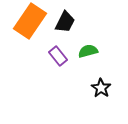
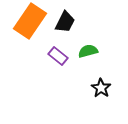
purple rectangle: rotated 12 degrees counterclockwise
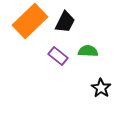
orange rectangle: rotated 12 degrees clockwise
green semicircle: rotated 18 degrees clockwise
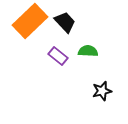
black trapezoid: rotated 70 degrees counterclockwise
black star: moved 1 px right, 3 px down; rotated 24 degrees clockwise
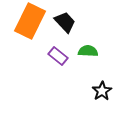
orange rectangle: rotated 20 degrees counterclockwise
black star: rotated 18 degrees counterclockwise
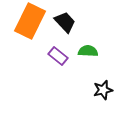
black star: moved 1 px right, 1 px up; rotated 18 degrees clockwise
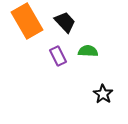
orange rectangle: moved 3 px left; rotated 56 degrees counterclockwise
purple rectangle: rotated 24 degrees clockwise
black star: moved 4 px down; rotated 24 degrees counterclockwise
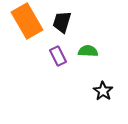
black trapezoid: moved 3 px left; rotated 120 degrees counterclockwise
black star: moved 3 px up
